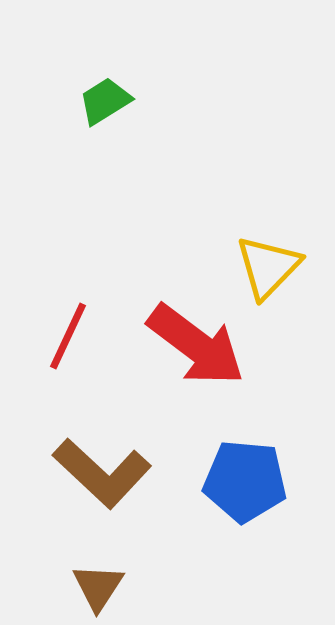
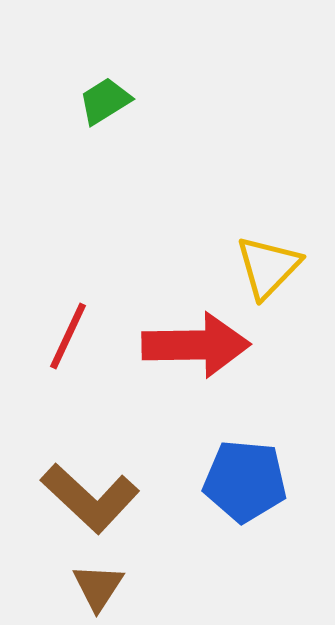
red arrow: rotated 38 degrees counterclockwise
brown L-shape: moved 12 px left, 25 px down
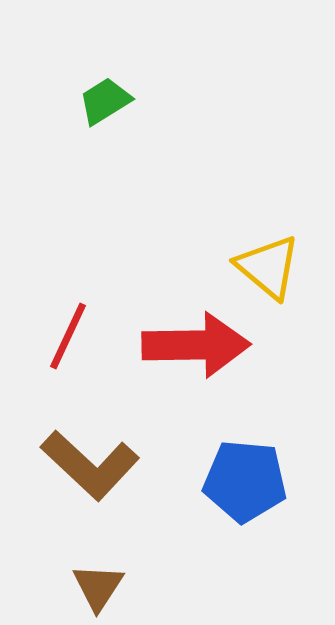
yellow triangle: rotated 34 degrees counterclockwise
brown L-shape: moved 33 px up
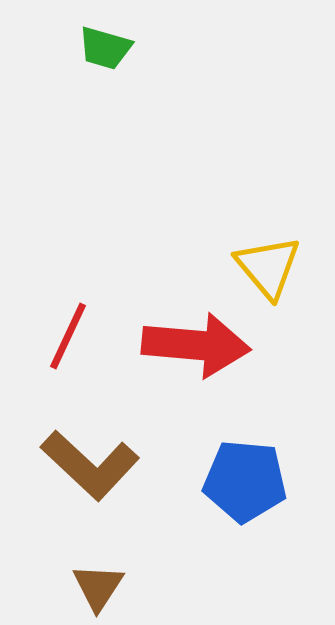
green trapezoid: moved 53 px up; rotated 132 degrees counterclockwise
yellow triangle: rotated 10 degrees clockwise
red arrow: rotated 6 degrees clockwise
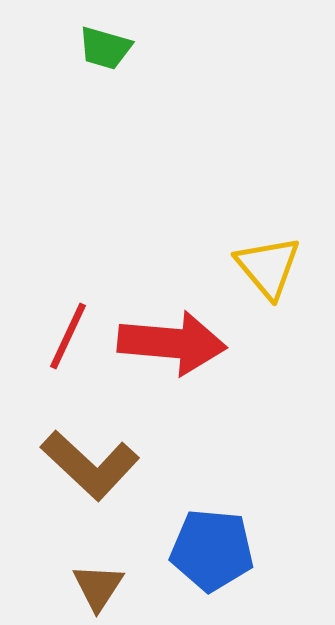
red arrow: moved 24 px left, 2 px up
blue pentagon: moved 33 px left, 69 px down
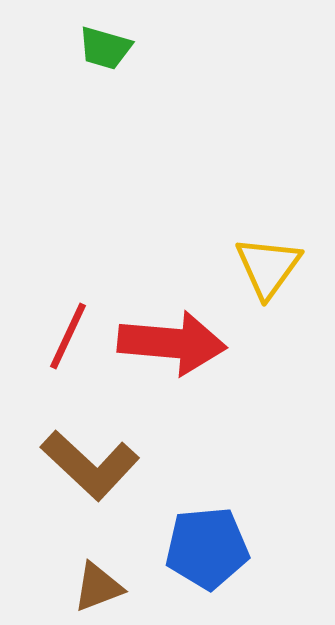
yellow triangle: rotated 16 degrees clockwise
blue pentagon: moved 5 px left, 2 px up; rotated 10 degrees counterclockwise
brown triangle: rotated 36 degrees clockwise
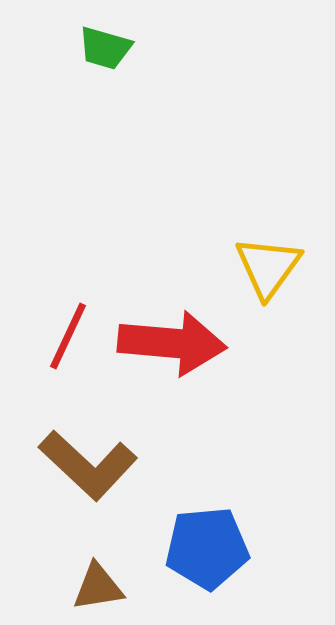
brown L-shape: moved 2 px left
brown triangle: rotated 12 degrees clockwise
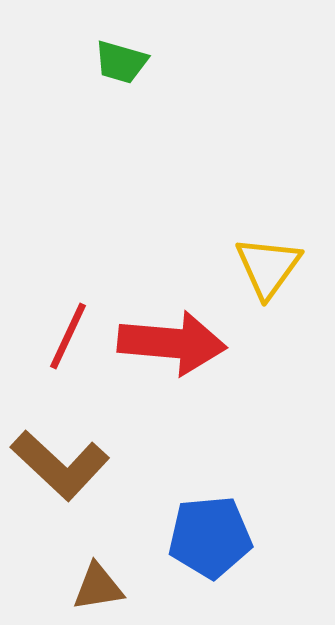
green trapezoid: moved 16 px right, 14 px down
brown L-shape: moved 28 px left
blue pentagon: moved 3 px right, 11 px up
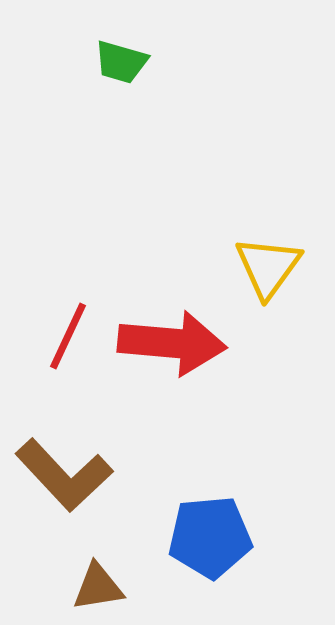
brown L-shape: moved 4 px right, 10 px down; rotated 4 degrees clockwise
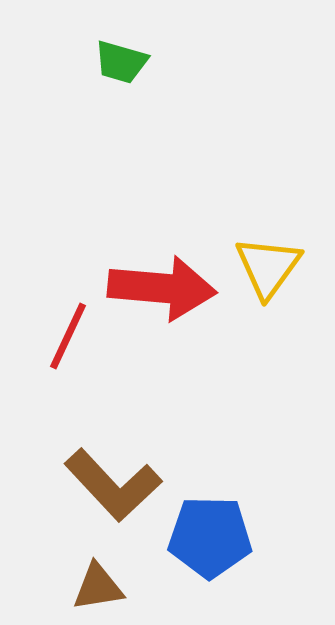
red arrow: moved 10 px left, 55 px up
brown L-shape: moved 49 px right, 10 px down
blue pentagon: rotated 6 degrees clockwise
